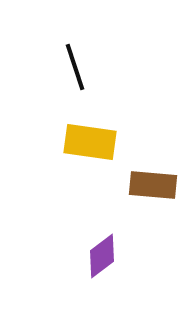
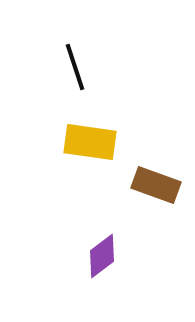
brown rectangle: moved 3 px right; rotated 15 degrees clockwise
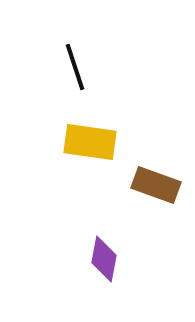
purple diamond: moved 2 px right, 3 px down; rotated 42 degrees counterclockwise
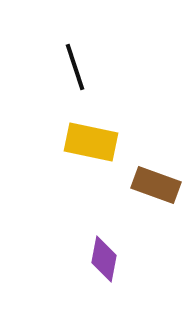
yellow rectangle: moved 1 px right; rotated 4 degrees clockwise
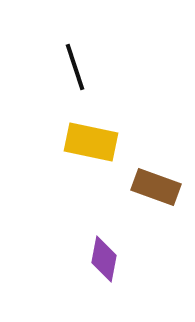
brown rectangle: moved 2 px down
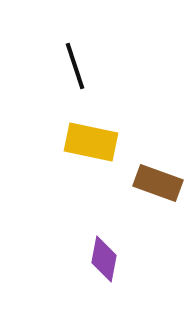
black line: moved 1 px up
brown rectangle: moved 2 px right, 4 px up
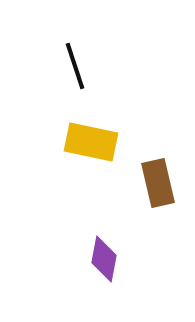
brown rectangle: rotated 57 degrees clockwise
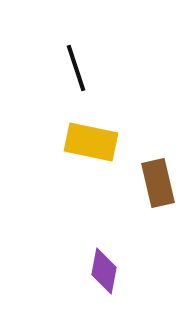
black line: moved 1 px right, 2 px down
purple diamond: moved 12 px down
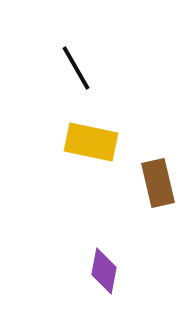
black line: rotated 12 degrees counterclockwise
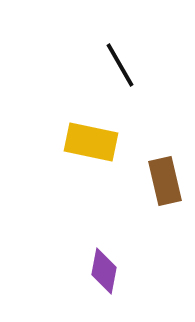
black line: moved 44 px right, 3 px up
brown rectangle: moved 7 px right, 2 px up
